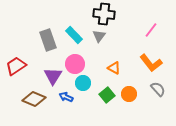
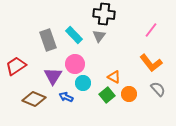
orange triangle: moved 9 px down
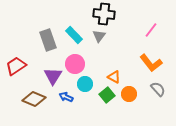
cyan circle: moved 2 px right, 1 px down
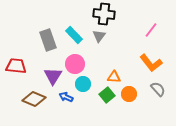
red trapezoid: rotated 40 degrees clockwise
orange triangle: rotated 24 degrees counterclockwise
cyan circle: moved 2 px left
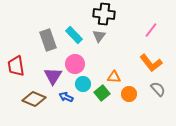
red trapezoid: rotated 105 degrees counterclockwise
green square: moved 5 px left, 2 px up
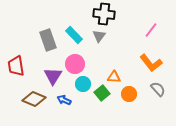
blue arrow: moved 2 px left, 3 px down
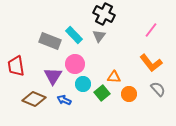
black cross: rotated 20 degrees clockwise
gray rectangle: moved 2 px right, 1 px down; rotated 50 degrees counterclockwise
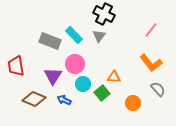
orange circle: moved 4 px right, 9 px down
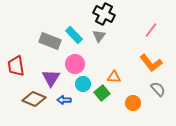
purple triangle: moved 2 px left, 2 px down
blue arrow: rotated 24 degrees counterclockwise
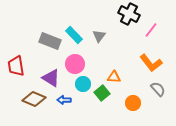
black cross: moved 25 px right
purple triangle: rotated 30 degrees counterclockwise
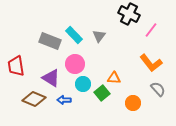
orange triangle: moved 1 px down
